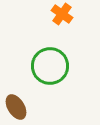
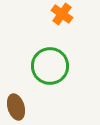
brown ellipse: rotated 15 degrees clockwise
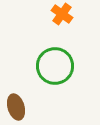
green circle: moved 5 px right
